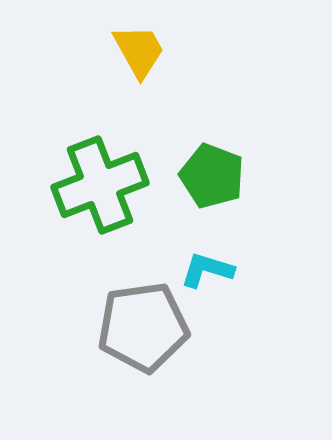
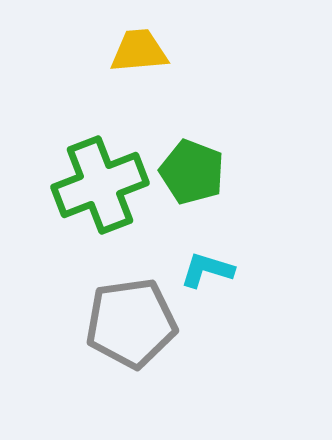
yellow trapezoid: rotated 66 degrees counterclockwise
green pentagon: moved 20 px left, 4 px up
gray pentagon: moved 12 px left, 4 px up
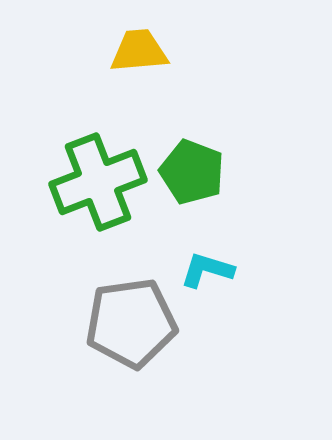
green cross: moved 2 px left, 3 px up
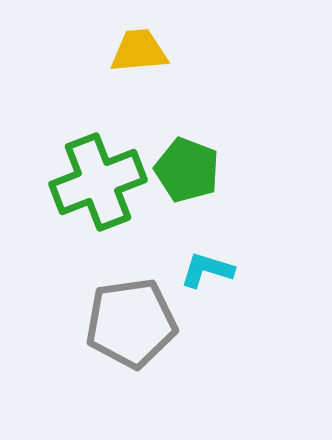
green pentagon: moved 5 px left, 2 px up
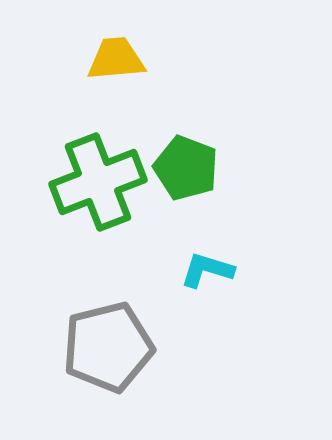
yellow trapezoid: moved 23 px left, 8 px down
green pentagon: moved 1 px left, 2 px up
gray pentagon: moved 23 px left, 24 px down; rotated 6 degrees counterclockwise
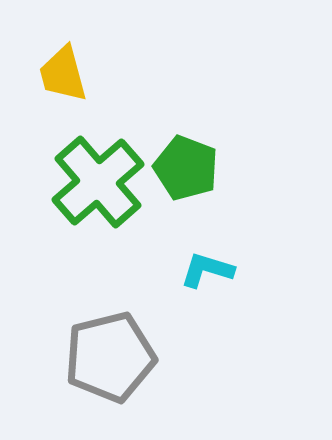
yellow trapezoid: moved 53 px left, 15 px down; rotated 100 degrees counterclockwise
green cross: rotated 20 degrees counterclockwise
gray pentagon: moved 2 px right, 10 px down
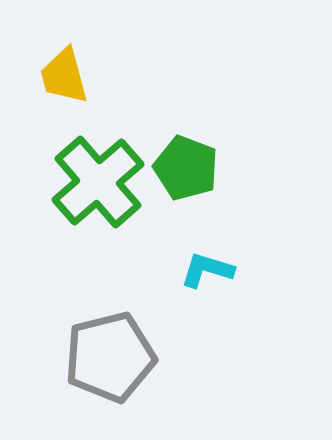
yellow trapezoid: moved 1 px right, 2 px down
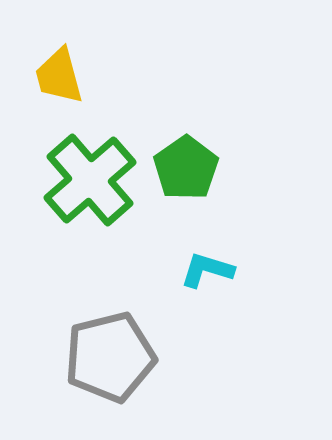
yellow trapezoid: moved 5 px left
green pentagon: rotated 16 degrees clockwise
green cross: moved 8 px left, 2 px up
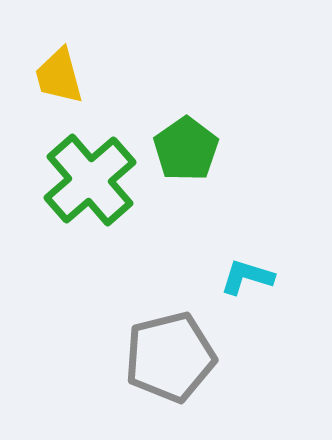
green pentagon: moved 19 px up
cyan L-shape: moved 40 px right, 7 px down
gray pentagon: moved 60 px right
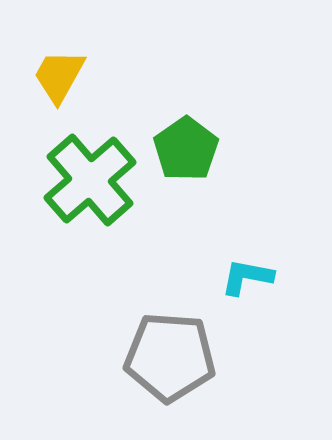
yellow trapezoid: rotated 44 degrees clockwise
cyan L-shape: rotated 6 degrees counterclockwise
gray pentagon: rotated 18 degrees clockwise
